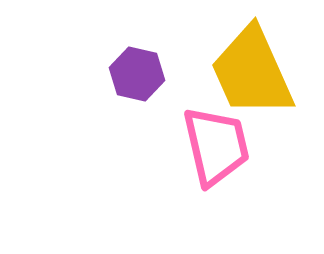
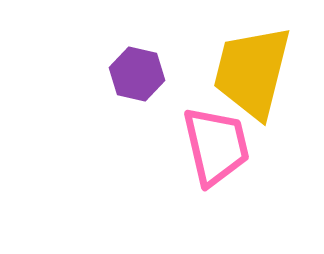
yellow trapezoid: rotated 38 degrees clockwise
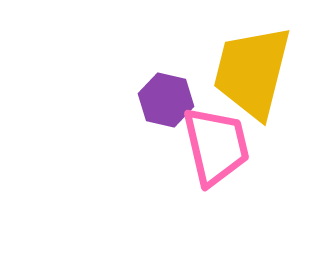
purple hexagon: moved 29 px right, 26 px down
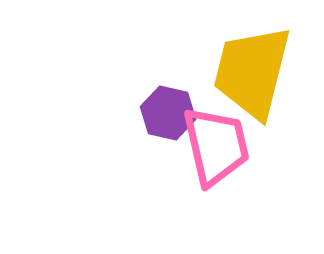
purple hexagon: moved 2 px right, 13 px down
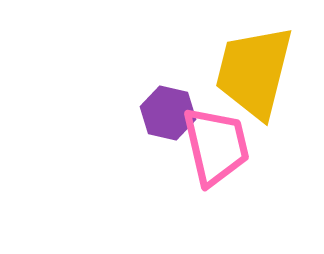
yellow trapezoid: moved 2 px right
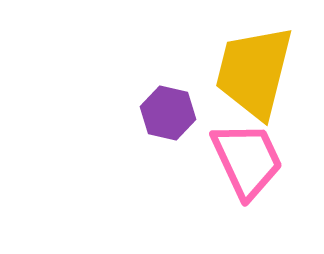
pink trapezoid: moved 31 px right, 14 px down; rotated 12 degrees counterclockwise
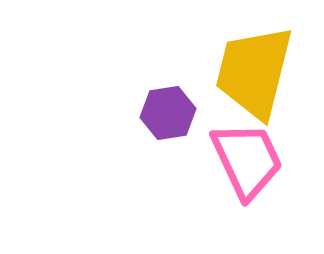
purple hexagon: rotated 22 degrees counterclockwise
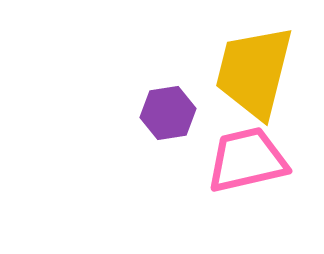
pink trapezoid: rotated 78 degrees counterclockwise
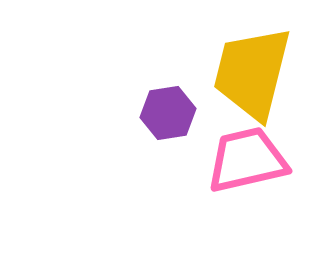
yellow trapezoid: moved 2 px left, 1 px down
